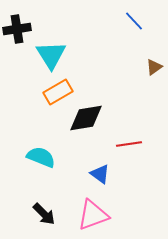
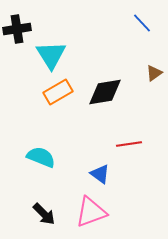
blue line: moved 8 px right, 2 px down
brown triangle: moved 6 px down
black diamond: moved 19 px right, 26 px up
pink triangle: moved 2 px left, 3 px up
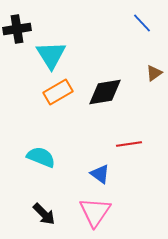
pink triangle: moved 4 px right; rotated 36 degrees counterclockwise
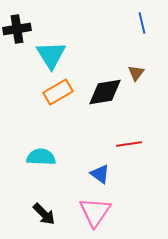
blue line: rotated 30 degrees clockwise
brown triangle: moved 18 px left; rotated 18 degrees counterclockwise
cyan semicircle: rotated 20 degrees counterclockwise
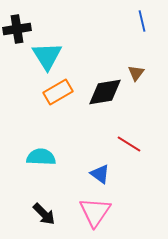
blue line: moved 2 px up
cyan triangle: moved 4 px left, 1 px down
red line: rotated 40 degrees clockwise
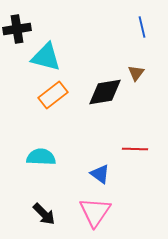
blue line: moved 6 px down
cyan triangle: moved 1 px left, 1 px down; rotated 44 degrees counterclockwise
orange rectangle: moved 5 px left, 3 px down; rotated 8 degrees counterclockwise
red line: moved 6 px right, 5 px down; rotated 30 degrees counterclockwise
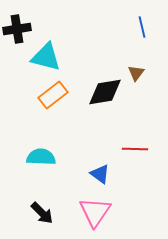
black arrow: moved 2 px left, 1 px up
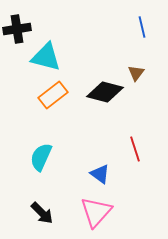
black diamond: rotated 24 degrees clockwise
red line: rotated 70 degrees clockwise
cyan semicircle: rotated 68 degrees counterclockwise
pink triangle: moved 1 px right; rotated 8 degrees clockwise
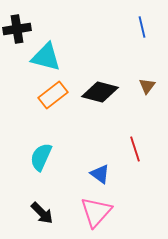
brown triangle: moved 11 px right, 13 px down
black diamond: moved 5 px left
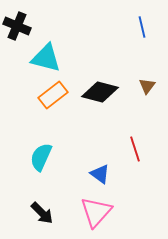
black cross: moved 3 px up; rotated 32 degrees clockwise
cyan triangle: moved 1 px down
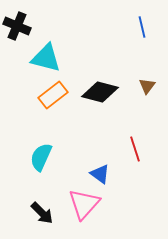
pink triangle: moved 12 px left, 8 px up
